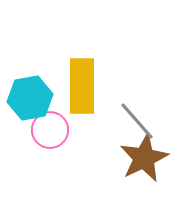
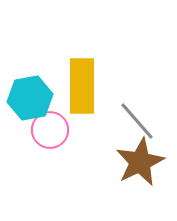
brown star: moved 4 px left, 4 px down
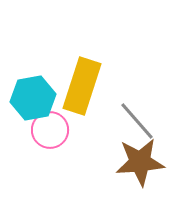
yellow rectangle: rotated 18 degrees clockwise
cyan hexagon: moved 3 px right
brown star: rotated 21 degrees clockwise
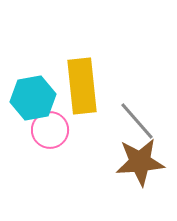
yellow rectangle: rotated 24 degrees counterclockwise
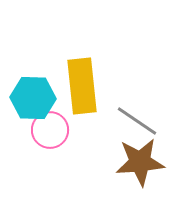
cyan hexagon: rotated 12 degrees clockwise
gray line: rotated 15 degrees counterclockwise
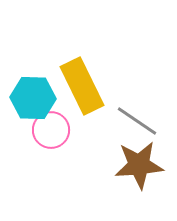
yellow rectangle: rotated 20 degrees counterclockwise
pink circle: moved 1 px right
brown star: moved 1 px left, 3 px down
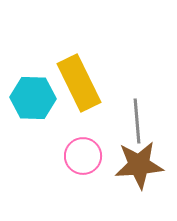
yellow rectangle: moved 3 px left, 3 px up
gray line: rotated 51 degrees clockwise
pink circle: moved 32 px right, 26 px down
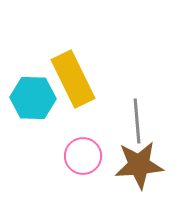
yellow rectangle: moved 6 px left, 4 px up
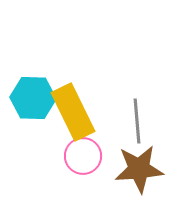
yellow rectangle: moved 33 px down
brown star: moved 4 px down
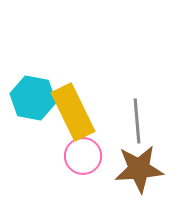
cyan hexagon: rotated 9 degrees clockwise
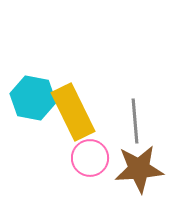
gray line: moved 2 px left
pink circle: moved 7 px right, 2 px down
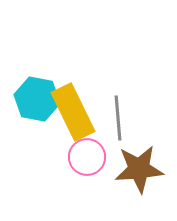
cyan hexagon: moved 4 px right, 1 px down
gray line: moved 17 px left, 3 px up
pink circle: moved 3 px left, 1 px up
